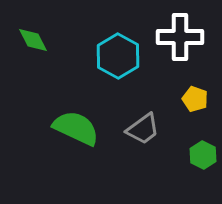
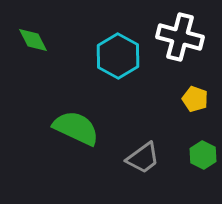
white cross: rotated 15 degrees clockwise
gray trapezoid: moved 29 px down
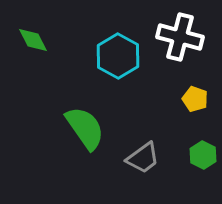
green semicircle: moved 9 px right; rotated 30 degrees clockwise
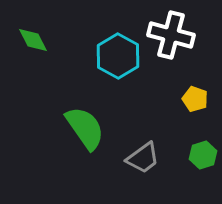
white cross: moved 9 px left, 2 px up
green hexagon: rotated 16 degrees clockwise
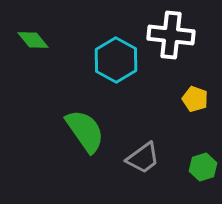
white cross: rotated 9 degrees counterclockwise
green diamond: rotated 12 degrees counterclockwise
cyan hexagon: moved 2 px left, 4 px down
green semicircle: moved 3 px down
green hexagon: moved 12 px down
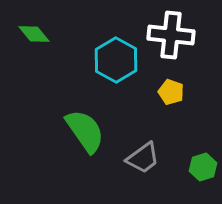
green diamond: moved 1 px right, 6 px up
yellow pentagon: moved 24 px left, 7 px up
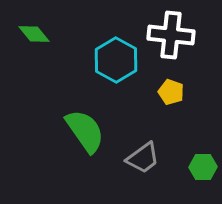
green hexagon: rotated 16 degrees clockwise
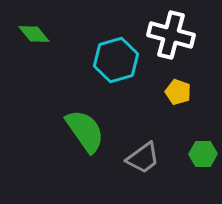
white cross: rotated 9 degrees clockwise
cyan hexagon: rotated 15 degrees clockwise
yellow pentagon: moved 7 px right
green hexagon: moved 13 px up
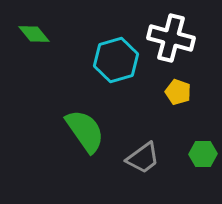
white cross: moved 3 px down
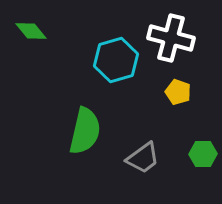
green diamond: moved 3 px left, 3 px up
green semicircle: rotated 48 degrees clockwise
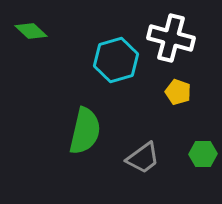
green diamond: rotated 8 degrees counterclockwise
